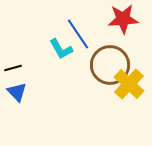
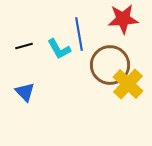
blue line: moved 1 px right; rotated 24 degrees clockwise
cyan L-shape: moved 2 px left
black line: moved 11 px right, 22 px up
yellow cross: moved 1 px left
blue triangle: moved 8 px right
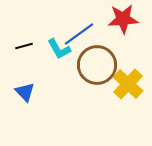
blue line: rotated 64 degrees clockwise
brown circle: moved 13 px left
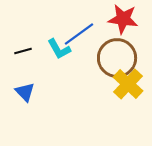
red star: rotated 12 degrees clockwise
black line: moved 1 px left, 5 px down
brown circle: moved 20 px right, 7 px up
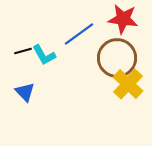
cyan L-shape: moved 15 px left, 6 px down
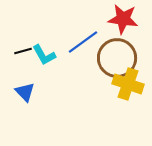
blue line: moved 4 px right, 8 px down
yellow cross: rotated 24 degrees counterclockwise
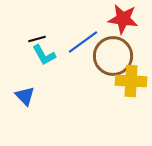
black line: moved 14 px right, 12 px up
brown circle: moved 4 px left, 2 px up
yellow cross: moved 3 px right, 3 px up; rotated 16 degrees counterclockwise
blue triangle: moved 4 px down
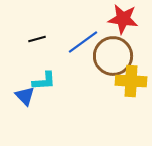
cyan L-shape: moved 26 px down; rotated 65 degrees counterclockwise
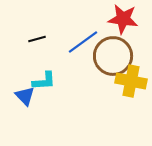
yellow cross: rotated 8 degrees clockwise
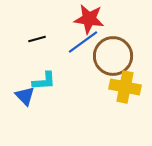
red star: moved 34 px left
yellow cross: moved 6 px left, 6 px down
